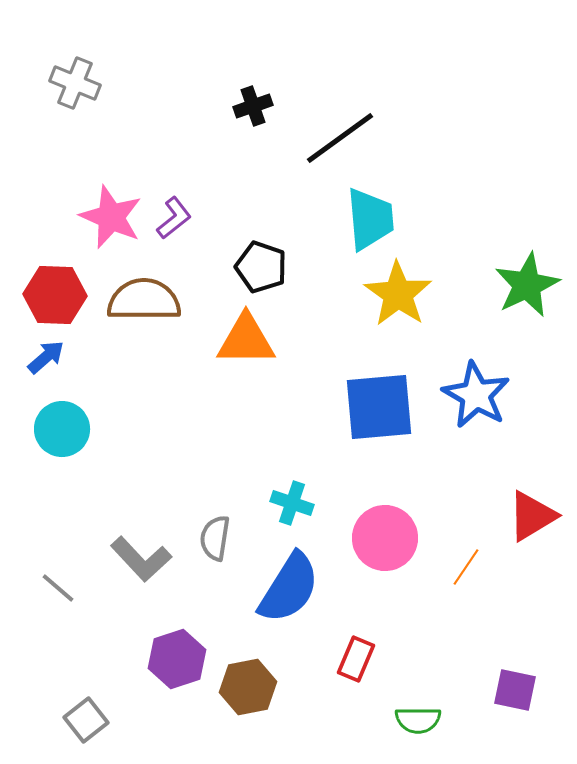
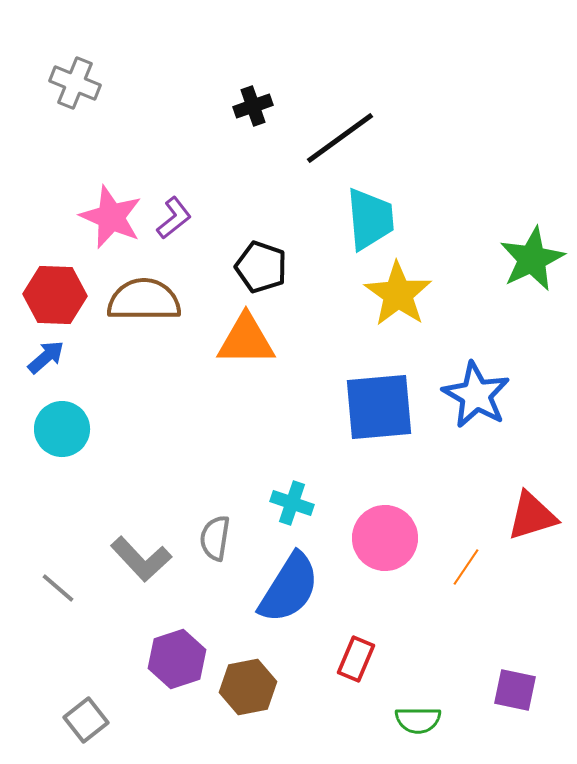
green star: moved 5 px right, 26 px up
red triangle: rotated 14 degrees clockwise
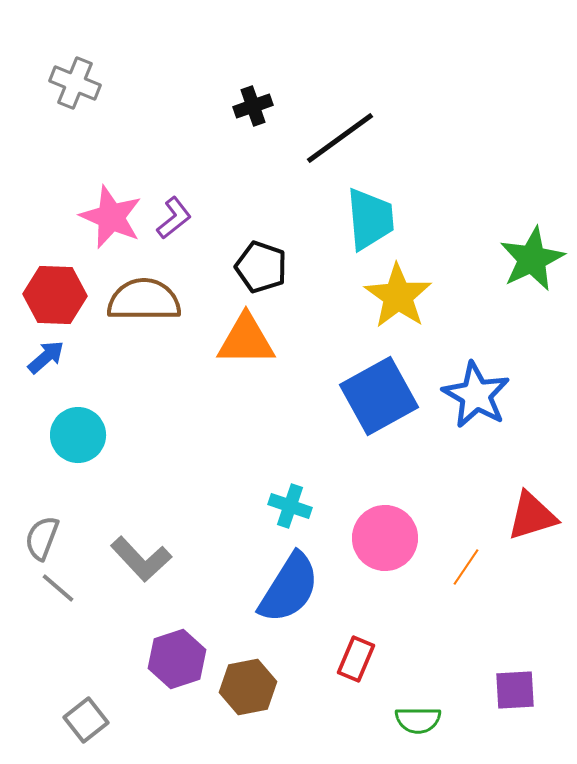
yellow star: moved 2 px down
blue square: moved 11 px up; rotated 24 degrees counterclockwise
cyan circle: moved 16 px right, 6 px down
cyan cross: moved 2 px left, 3 px down
gray semicircle: moved 173 px left; rotated 12 degrees clockwise
purple square: rotated 15 degrees counterclockwise
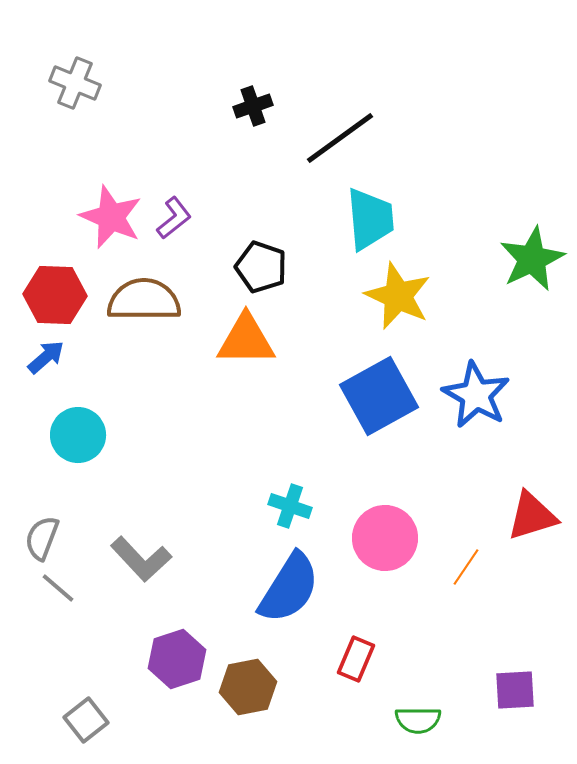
yellow star: rotated 10 degrees counterclockwise
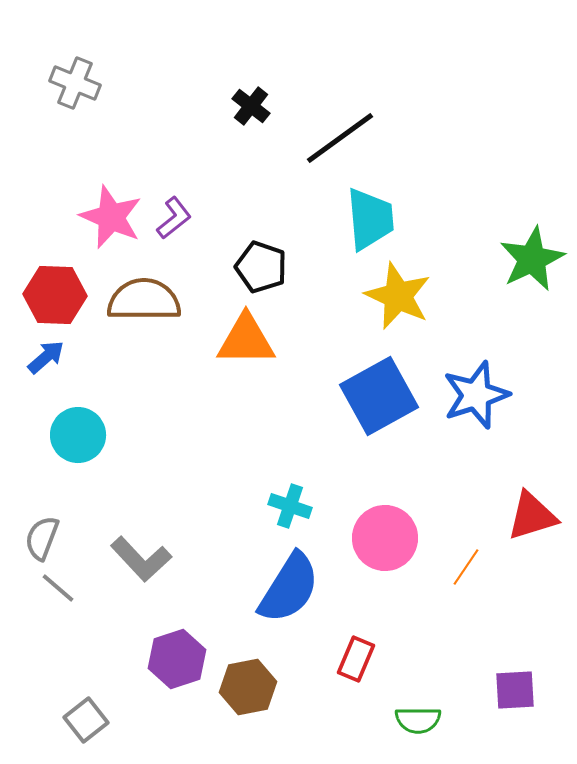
black cross: moved 2 px left; rotated 33 degrees counterclockwise
blue star: rotated 24 degrees clockwise
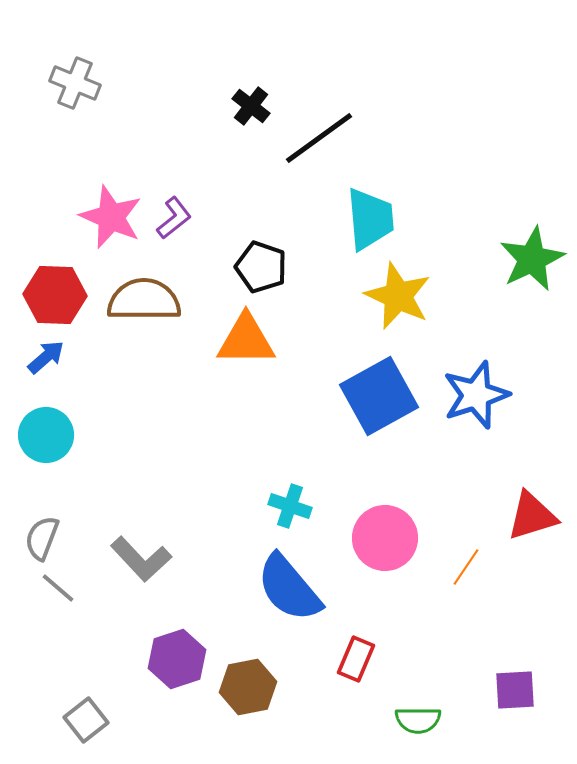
black line: moved 21 px left
cyan circle: moved 32 px left
blue semicircle: rotated 108 degrees clockwise
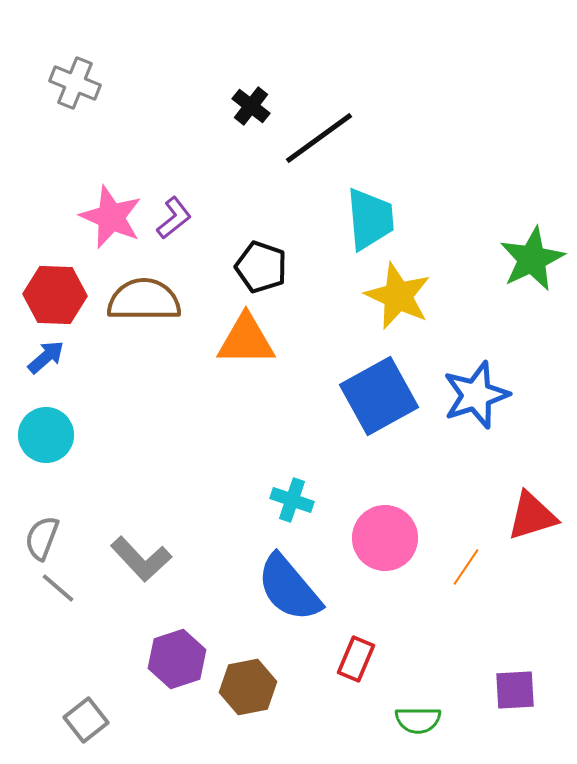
cyan cross: moved 2 px right, 6 px up
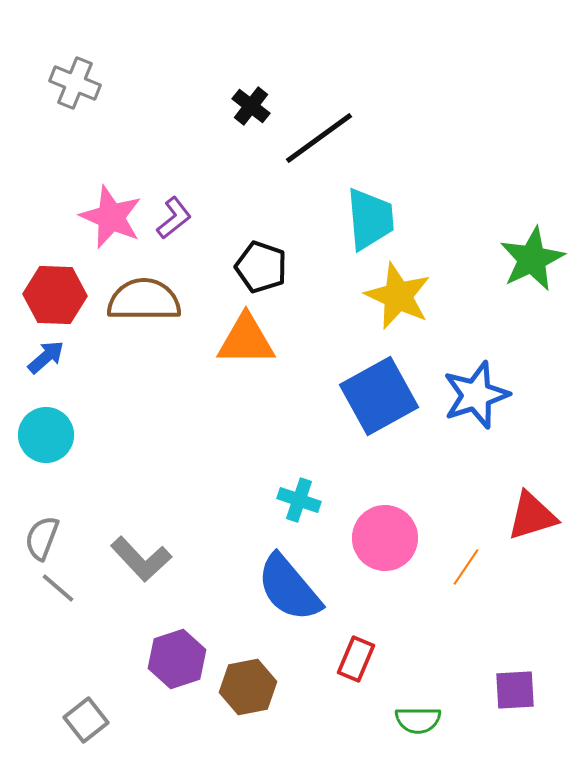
cyan cross: moved 7 px right
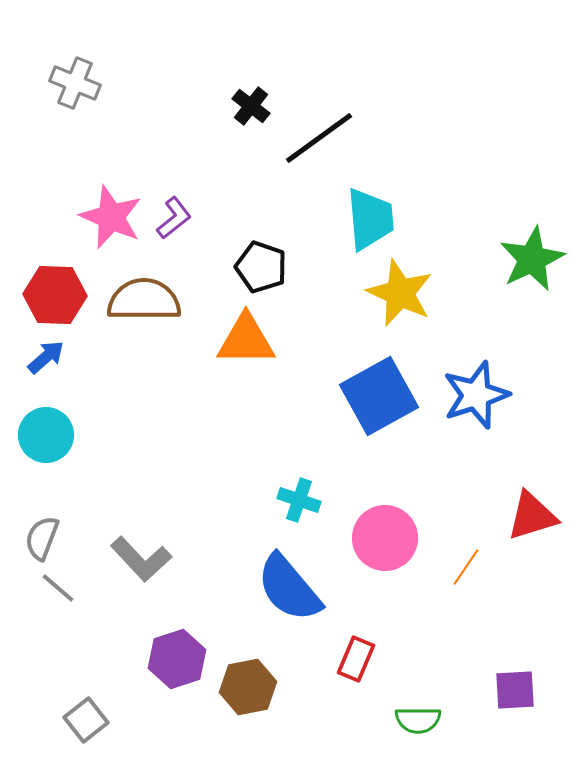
yellow star: moved 2 px right, 3 px up
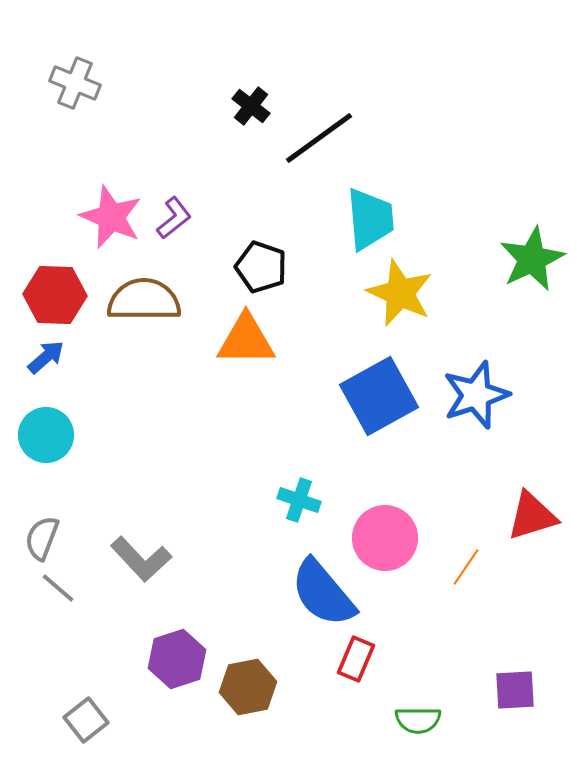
blue semicircle: moved 34 px right, 5 px down
